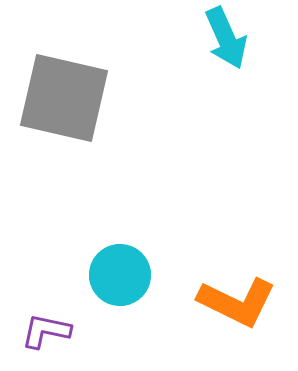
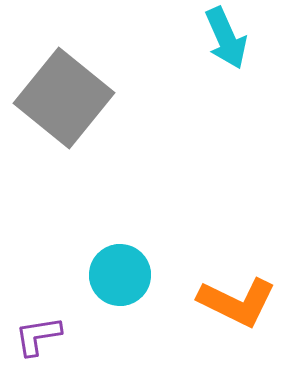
gray square: rotated 26 degrees clockwise
purple L-shape: moved 8 px left, 5 px down; rotated 21 degrees counterclockwise
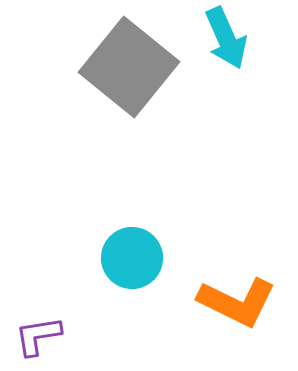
gray square: moved 65 px right, 31 px up
cyan circle: moved 12 px right, 17 px up
